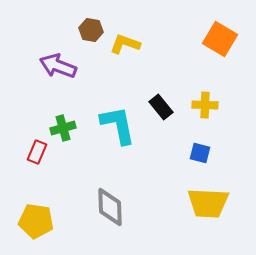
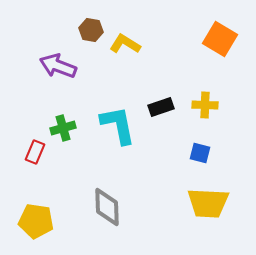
yellow L-shape: rotated 12 degrees clockwise
black rectangle: rotated 70 degrees counterclockwise
red rectangle: moved 2 px left
gray diamond: moved 3 px left
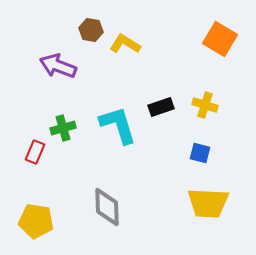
yellow cross: rotated 15 degrees clockwise
cyan L-shape: rotated 6 degrees counterclockwise
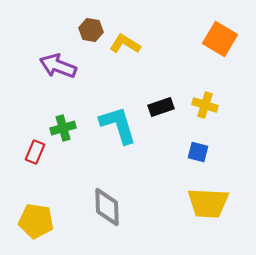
blue square: moved 2 px left, 1 px up
